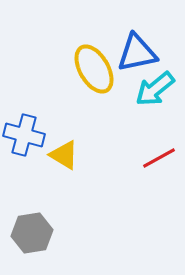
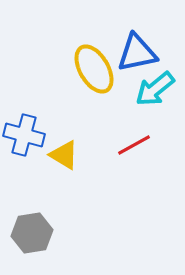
red line: moved 25 px left, 13 px up
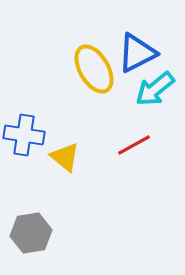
blue triangle: rotated 15 degrees counterclockwise
blue cross: rotated 6 degrees counterclockwise
yellow triangle: moved 1 px right, 2 px down; rotated 8 degrees clockwise
gray hexagon: moved 1 px left
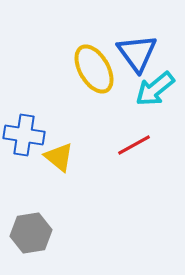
blue triangle: rotated 39 degrees counterclockwise
yellow triangle: moved 6 px left
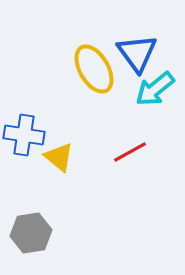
red line: moved 4 px left, 7 px down
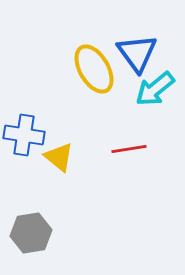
red line: moved 1 px left, 3 px up; rotated 20 degrees clockwise
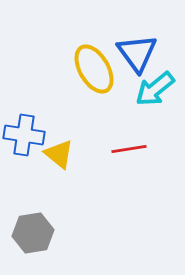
yellow triangle: moved 3 px up
gray hexagon: moved 2 px right
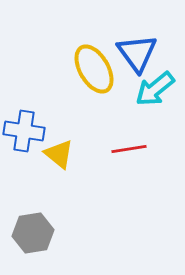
blue cross: moved 4 px up
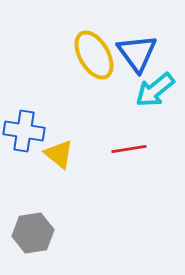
yellow ellipse: moved 14 px up
cyan arrow: moved 1 px down
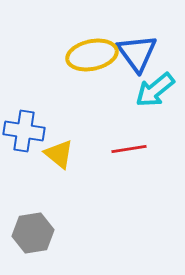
yellow ellipse: moved 2 px left; rotated 72 degrees counterclockwise
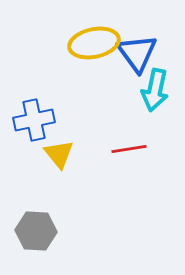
yellow ellipse: moved 2 px right, 12 px up
cyan arrow: rotated 39 degrees counterclockwise
blue cross: moved 10 px right, 11 px up; rotated 21 degrees counterclockwise
yellow triangle: rotated 12 degrees clockwise
gray hexagon: moved 3 px right, 2 px up; rotated 12 degrees clockwise
